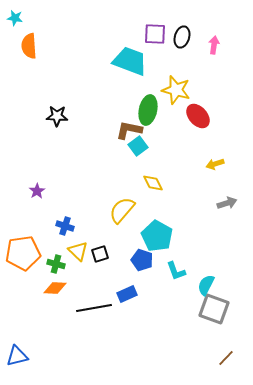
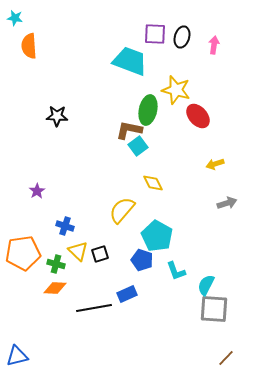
gray square: rotated 16 degrees counterclockwise
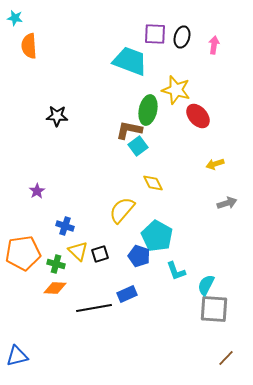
blue pentagon: moved 3 px left, 4 px up
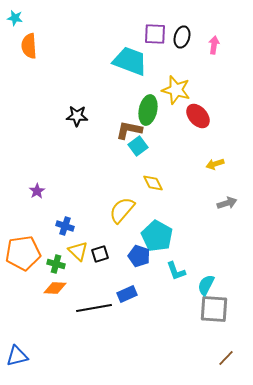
black star: moved 20 px right
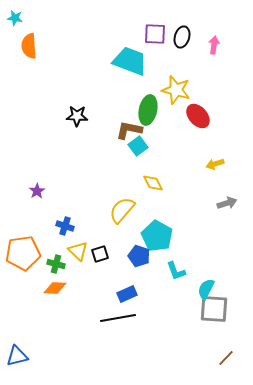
cyan semicircle: moved 4 px down
black line: moved 24 px right, 10 px down
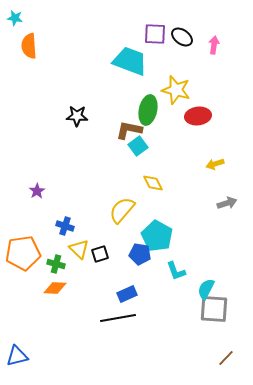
black ellipse: rotated 70 degrees counterclockwise
red ellipse: rotated 55 degrees counterclockwise
yellow triangle: moved 1 px right, 2 px up
blue pentagon: moved 1 px right, 2 px up; rotated 10 degrees counterclockwise
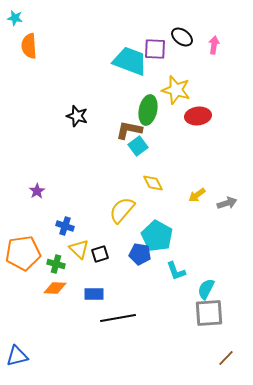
purple square: moved 15 px down
black star: rotated 15 degrees clockwise
yellow arrow: moved 18 px left, 31 px down; rotated 18 degrees counterclockwise
blue rectangle: moved 33 px left; rotated 24 degrees clockwise
gray square: moved 5 px left, 4 px down; rotated 8 degrees counterclockwise
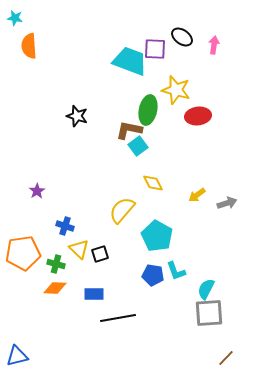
blue pentagon: moved 13 px right, 21 px down
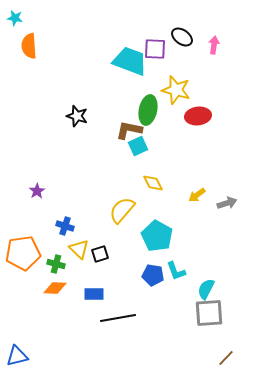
cyan square: rotated 12 degrees clockwise
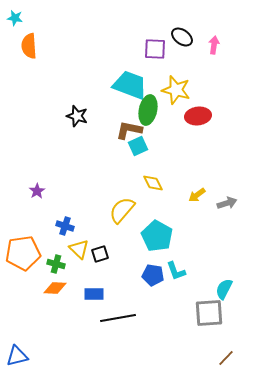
cyan trapezoid: moved 24 px down
cyan semicircle: moved 18 px right
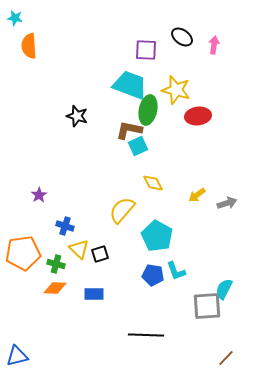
purple square: moved 9 px left, 1 px down
purple star: moved 2 px right, 4 px down
gray square: moved 2 px left, 7 px up
black line: moved 28 px right, 17 px down; rotated 12 degrees clockwise
